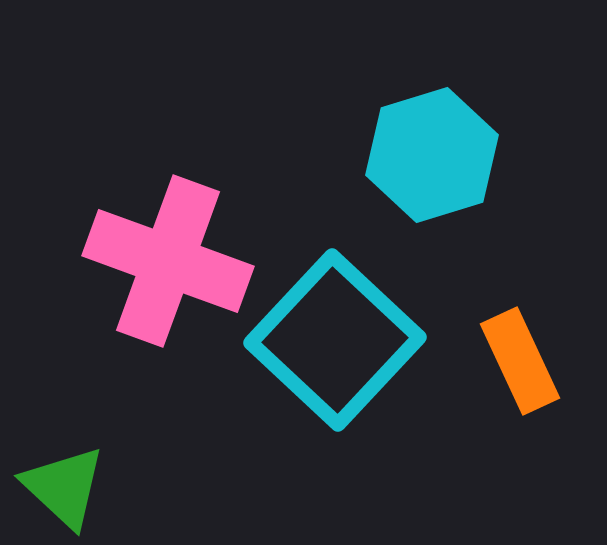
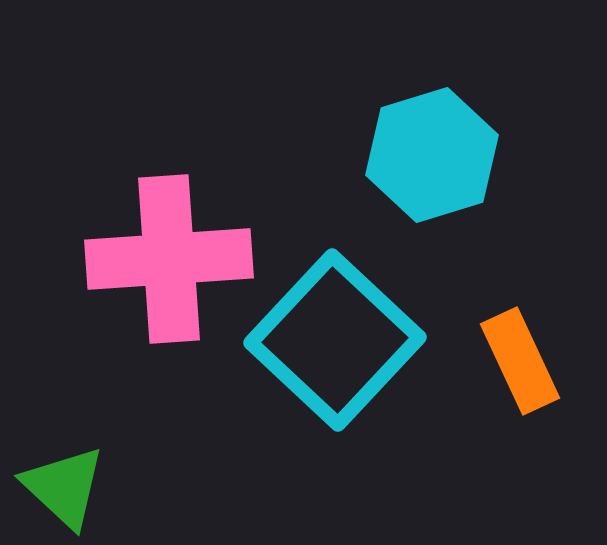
pink cross: moved 1 px right, 2 px up; rotated 24 degrees counterclockwise
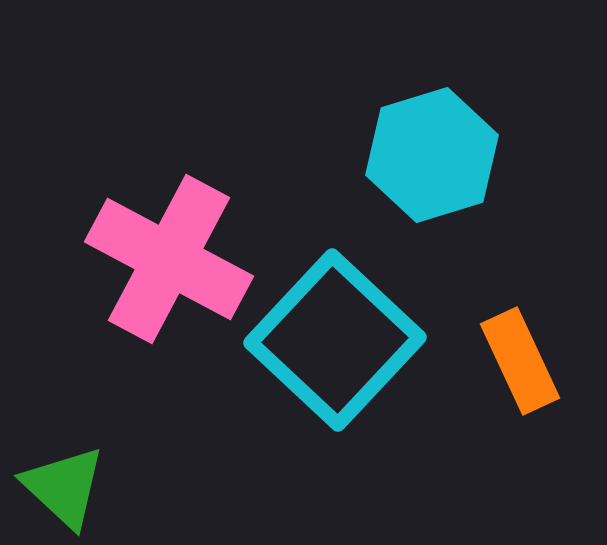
pink cross: rotated 32 degrees clockwise
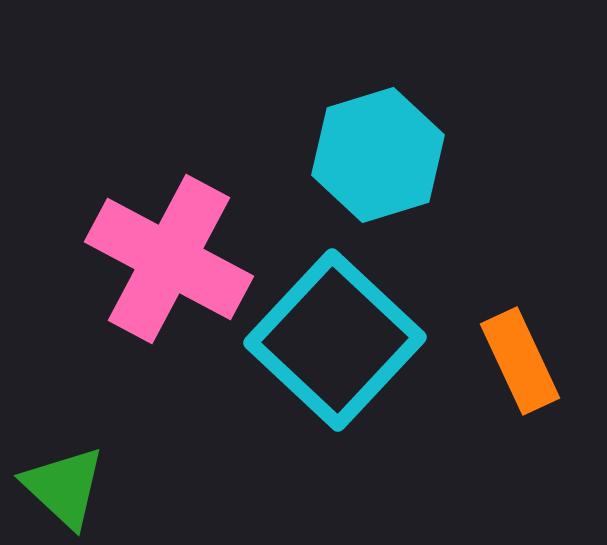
cyan hexagon: moved 54 px left
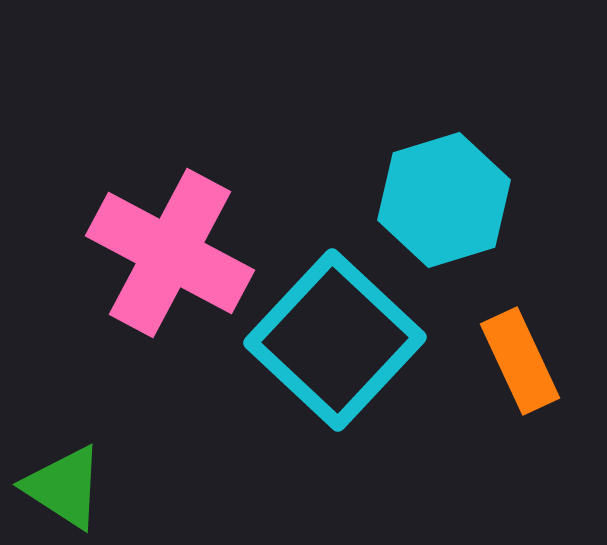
cyan hexagon: moved 66 px right, 45 px down
pink cross: moved 1 px right, 6 px up
green triangle: rotated 10 degrees counterclockwise
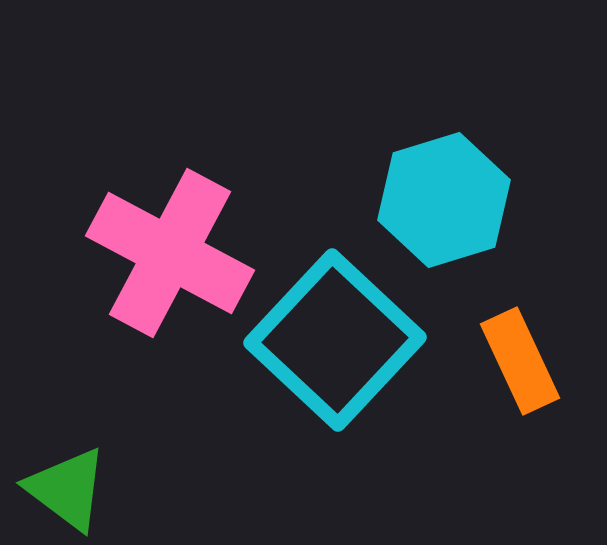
green triangle: moved 3 px right, 2 px down; rotated 4 degrees clockwise
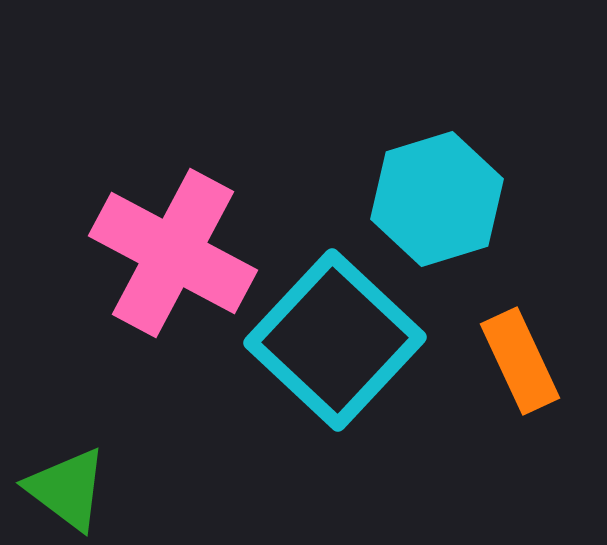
cyan hexagon: moved 7 px left, 1 px up
pink cross: moved 3 px right
